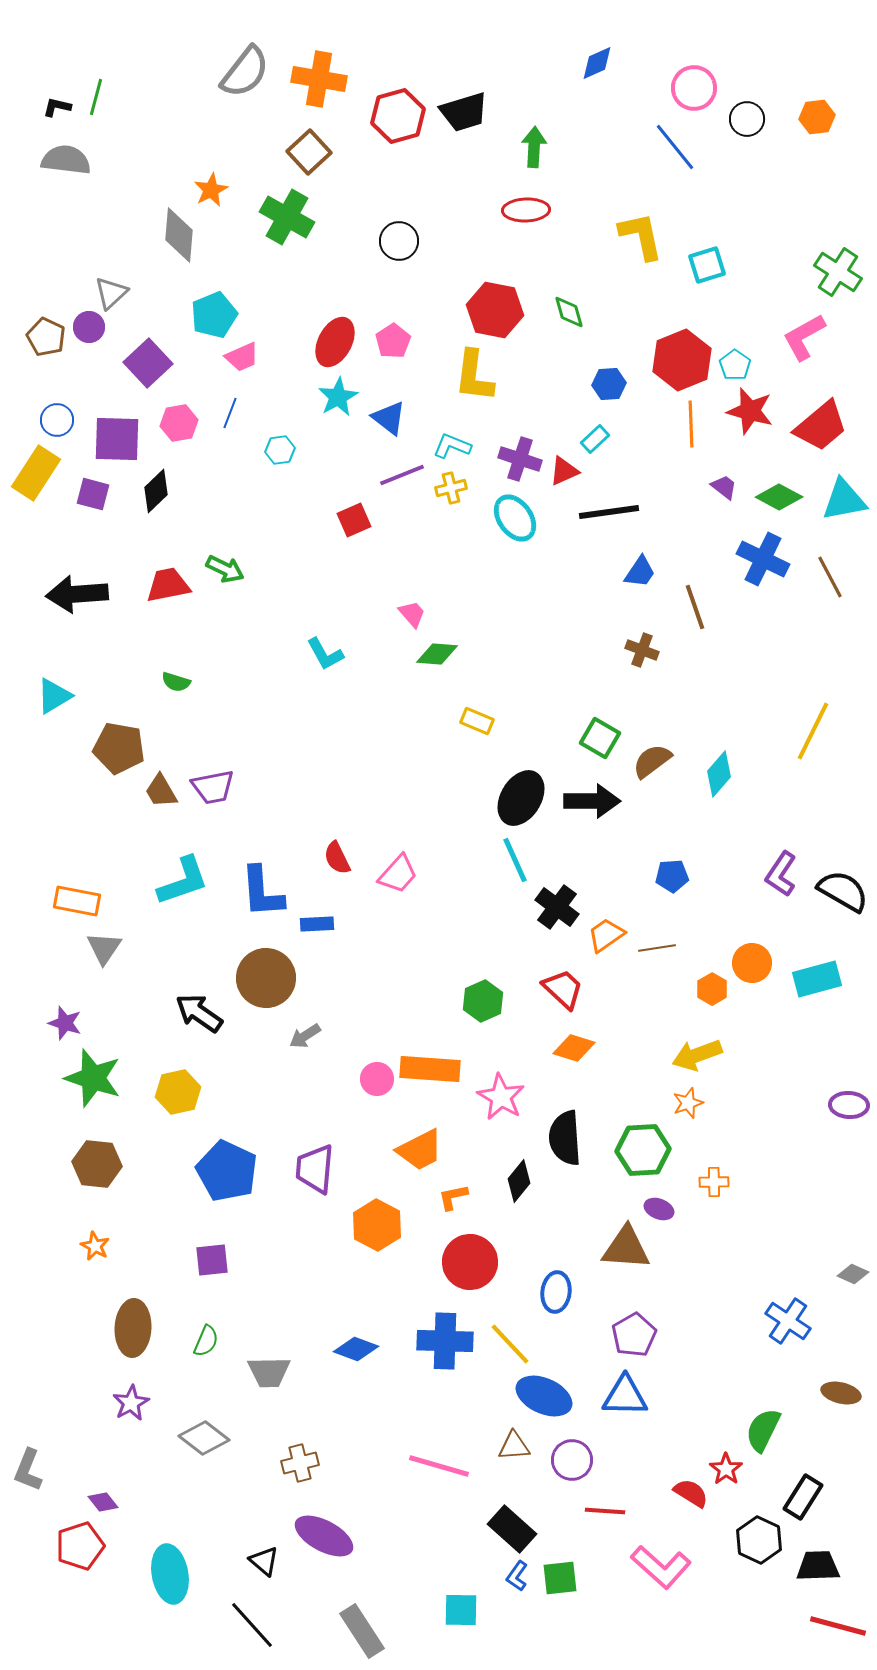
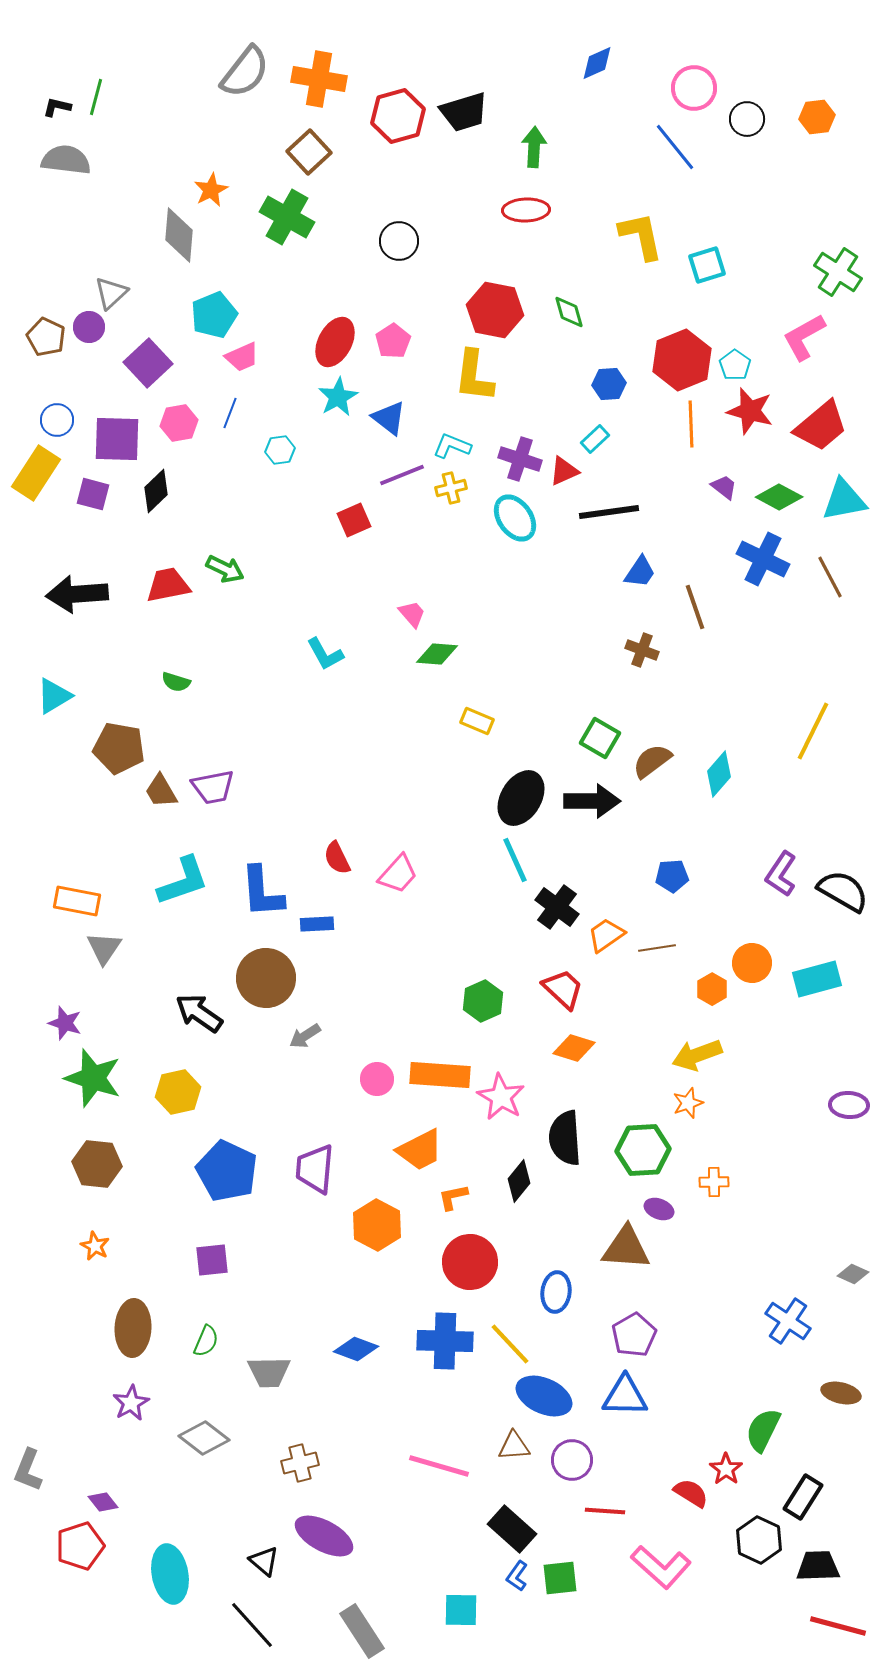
orange rectangle at (430, 1069): moved 10 px right, 6 px down
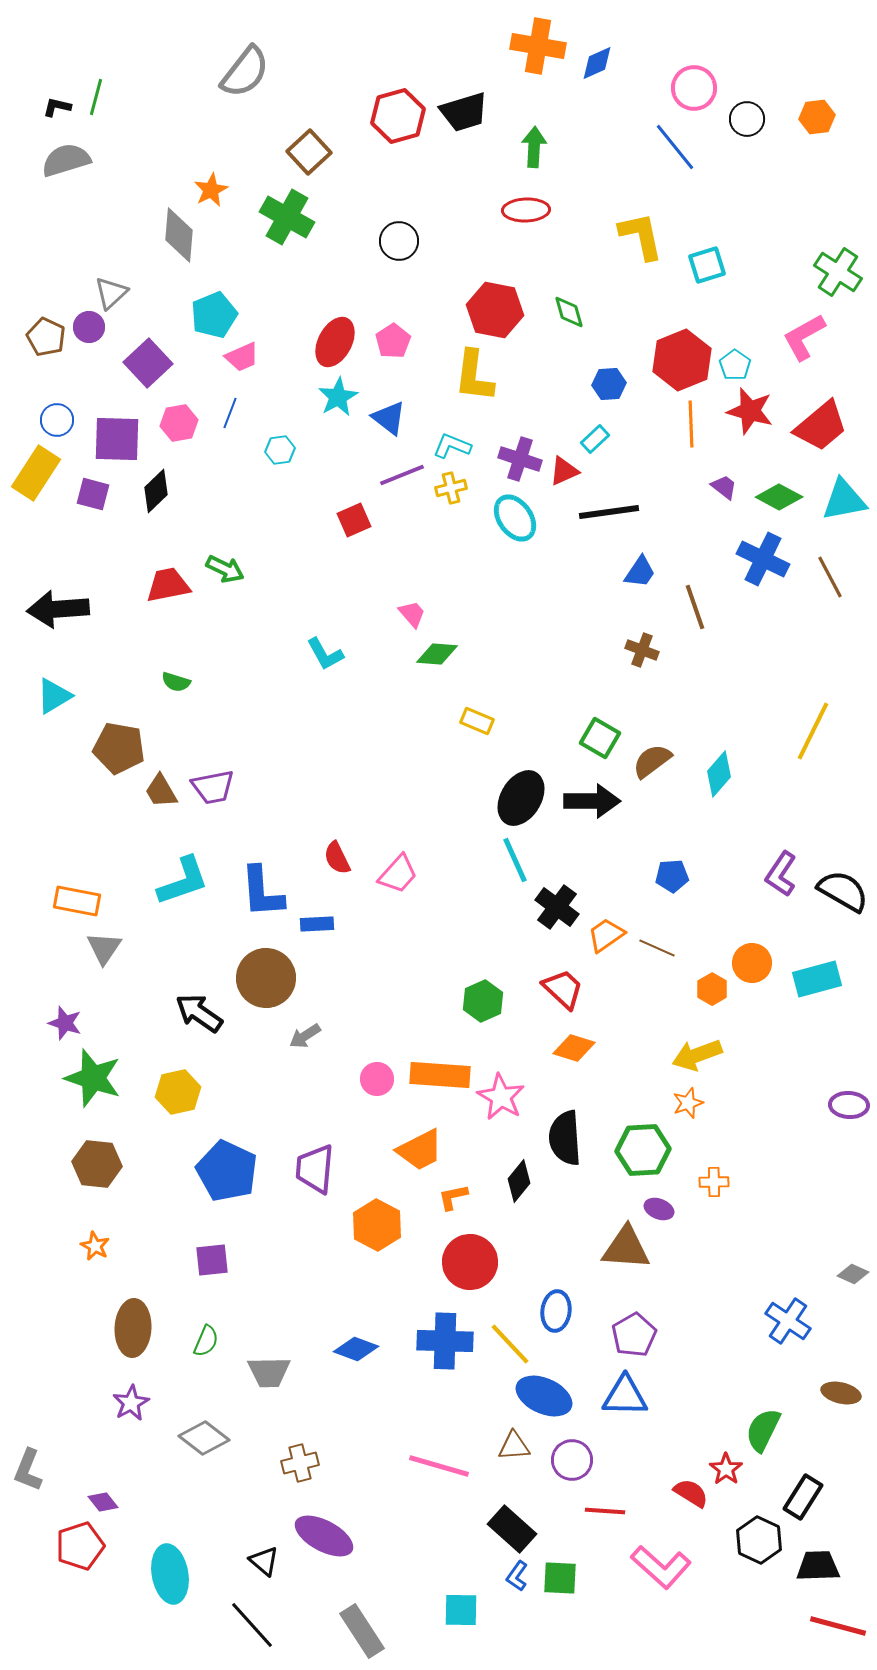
orange cross at (319, 79): moved 219 px right, 33 px up
gray semicircle at (66, 160): rotated 24 degrees counterclockwise
black arrow at (77, 594): moved 19 px left, 15 px down
brown line at (657, 948): rotated 33 degrees clockwise
blue ellipse at (556, 1292): moved 19 px down
green square at (560, 1578): rotated 9 degrees clockwise
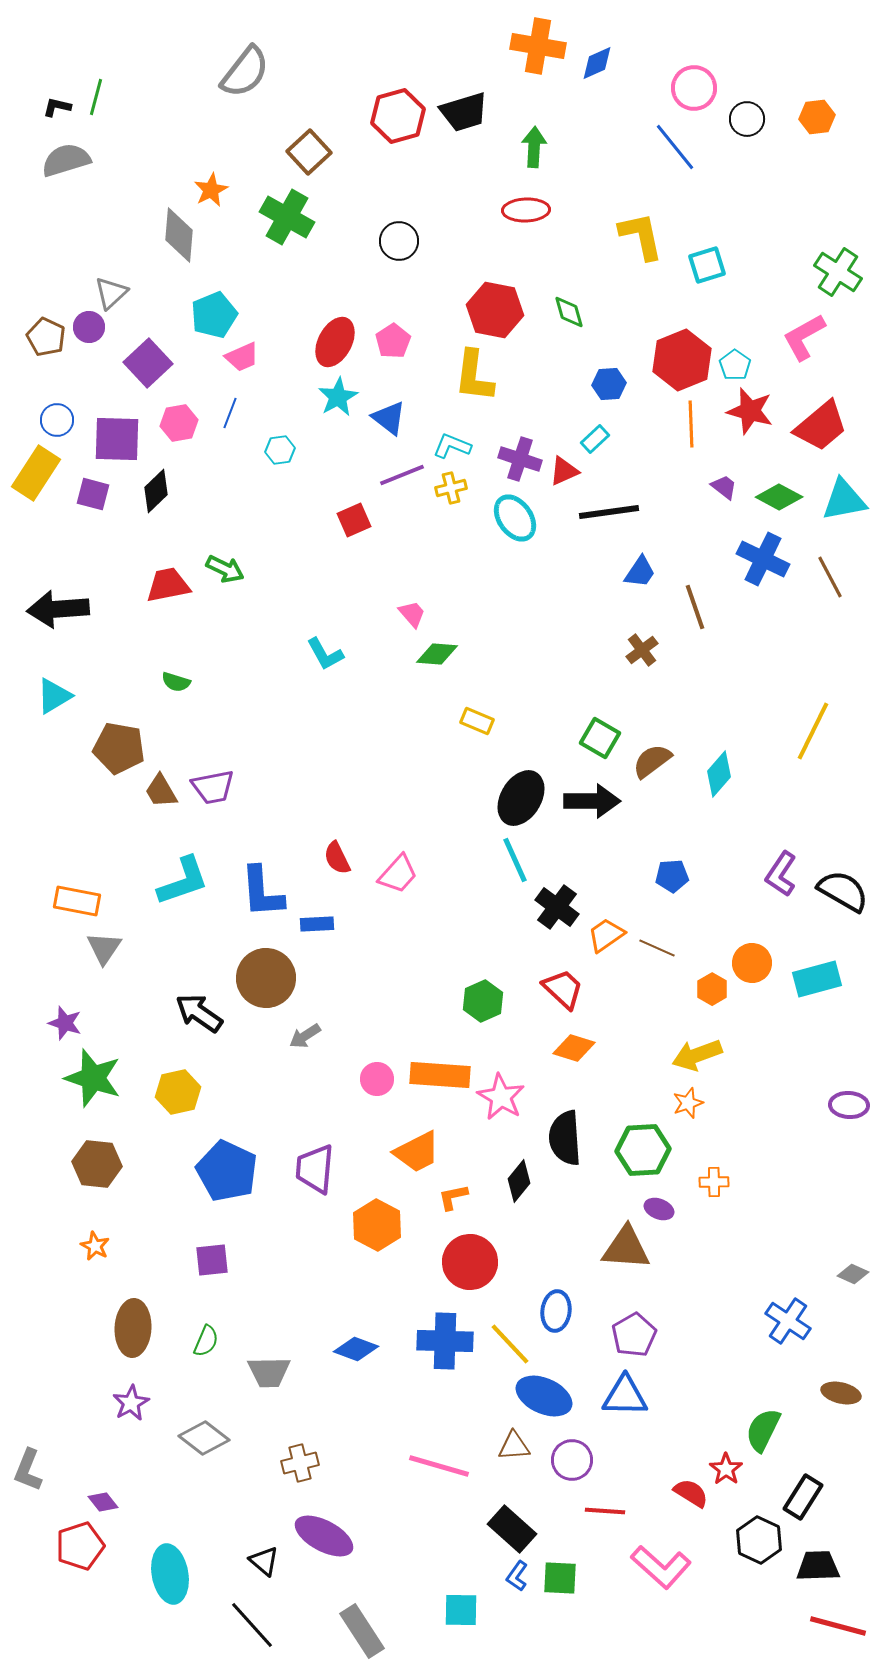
brown cross at (642, 650): rotated 32 degrees clockwise
orange trapezoid at (420, 1150): moved 3 px left, 2 px down
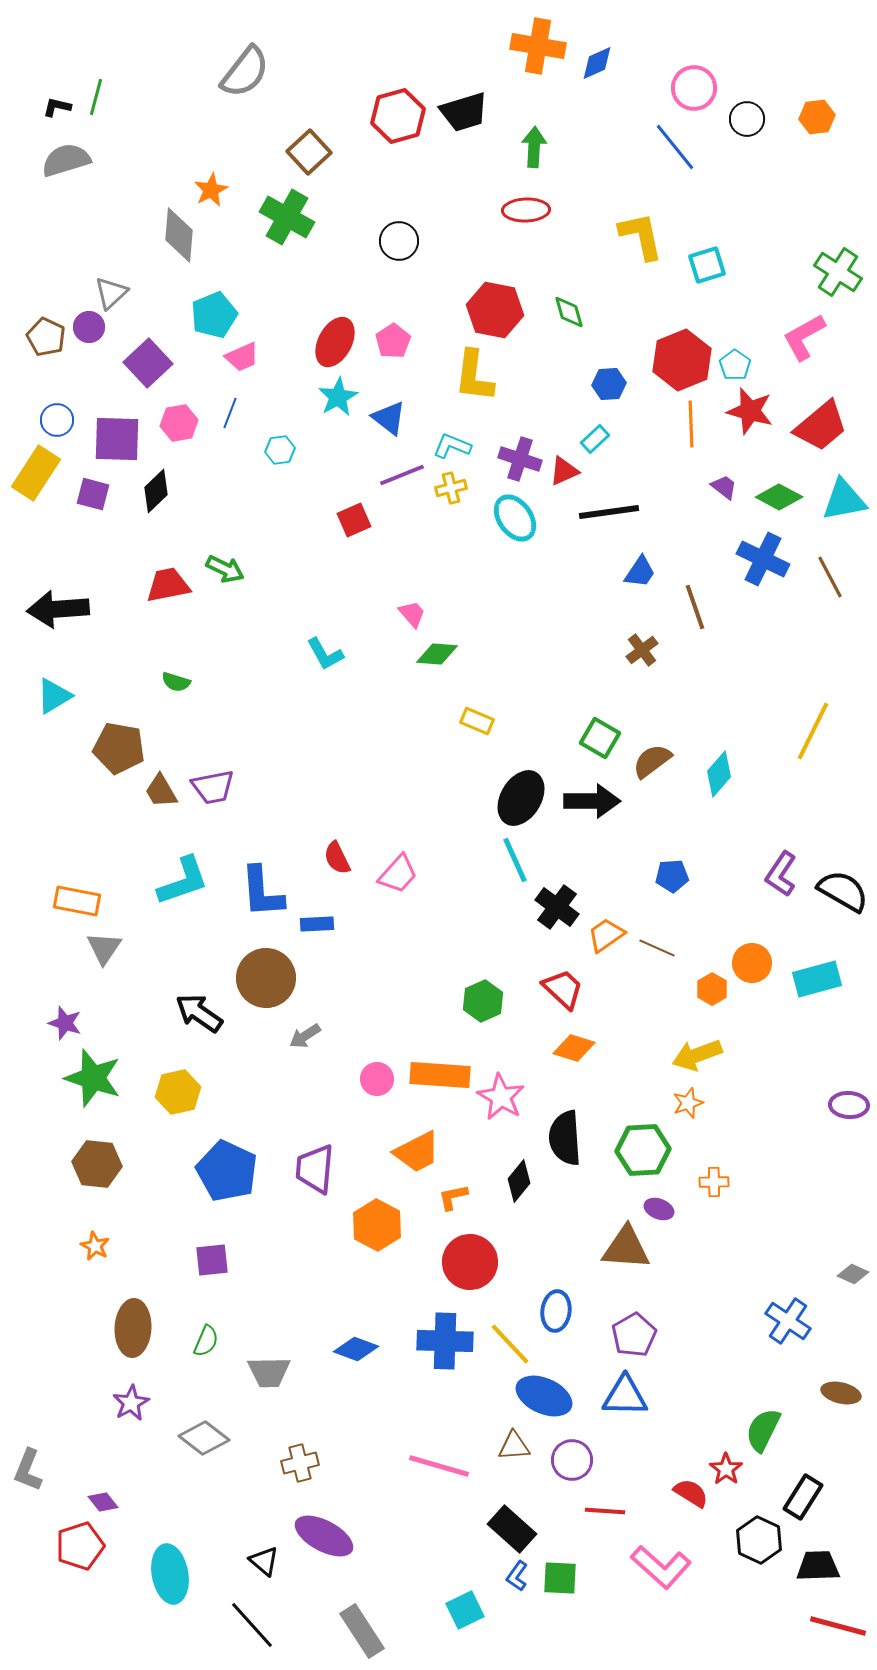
cyan square at (461, 1610): moved 4 px right; rotated 27 degrees counterclockwise
